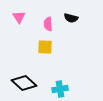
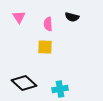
black semicircle: moved 1 px right, 1 px up
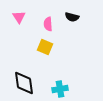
yellow square: rotated 21 degrees clockwise
black diamond: rotated 40 degrees clockwise
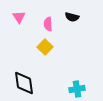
yellow square: rotated 21 degrees clockwise
cyan cross: moved 17 px right
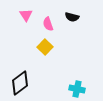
pink triangle: moved 7 px right, 2 px up
pink semicircle: rotated 16 degrees counterclockwise
black diamond: moved 4 px left; rotated 60 degrees clockwise
cyan cross: rotated 21 degrees clockwise
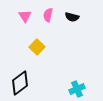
pink triangle: moved 1 px left, 1 px down
pink semicircle: moved 9 px up; rotated 32 degrees clockwise
yellow square: moved 8 px left
cyan cross: rotated 35 degrees counterclockwise
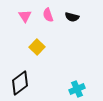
pink semicircle: rotated 32 degrees counterclockwise
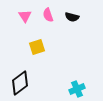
yellow square: rotated 28 degrees clockwise
